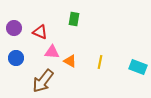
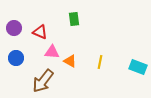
green rectangle: rotated 16 degrees counterclockwise
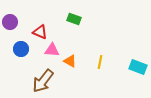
green rectangle: rotated 64 degrees counterclockwise
purple circle: moved 4 px left, 6 px up
pink triangle: moved 2 px up
blue circle: moved 5 px right, 9 px up
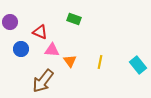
orange triangle: rotated 24 degrees clockwise
cyan rectangle: moved 2 px up; rotated 30 degrees clockwise
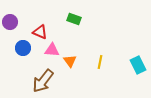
blue circle: moved 2 px right, 1 px up
cyan rectangle: rotated 12 degrees clockwise
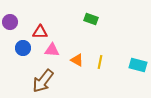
green rectangle: moved 17 px right
red triangle: rotated 21 degrees counterclockwise
orange triangle: moved 7 px right, 1 px up; rotated 24 degrees counterclockwise
cyan rectangle: rotated 48 degrees counterclockwise
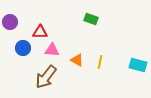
brown arrow: moved 3 px right, 4 px up
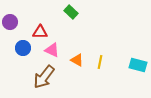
green rectangle: moved 20 px left, 7 px up; rotated 24 degrees clockwise
pink triangle: rotated 21 degrees clockwise
brown arrow: moved 2 px left
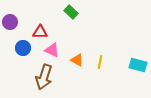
brown arrow: rotated 20 degrees counterclockwise
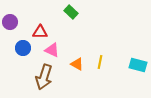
orange triangle: moved 4 px down
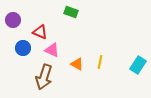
green rectangle: rotated 24 degrees counterclockwise
purple circle: moved 3 px right, 2 px up
red triangle: rotated 21 degrees clockwise
cyan rectangle: rotated 72 degrees counterclockwise
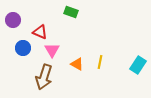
pink triangle: rotated 35 degrees clockwise
